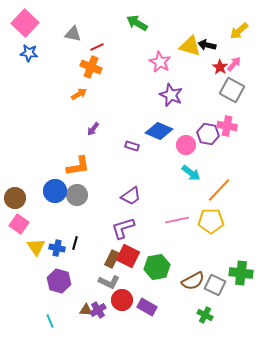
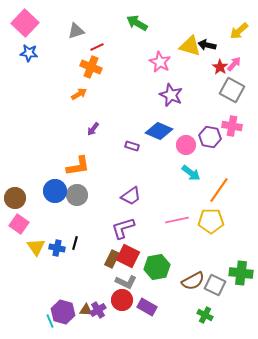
gray triangle at (73, 34): moved 3 px right, 3 px up; rotated 30 degrees counterclockwise
pink cross at (227, 126): moved 5 px right
purple hexagon at (208, 134): moved 2 px right, 3 px down
orange line at (219, 190): rotated 8 degrees counterclockwise
purple hexagon at (59, 281): moved 4 px right, 31 px down
gray L-shape at (109, 282): moved 17 px right
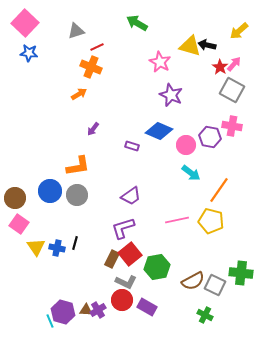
blue circle at (55, 191): moved 5 px left
yellow pentagon at (211, 221): rotated 15 degrees clockwise
red square at (128, 256): moved 2 px right, 2 px up; rotated 25 degrees clockwise
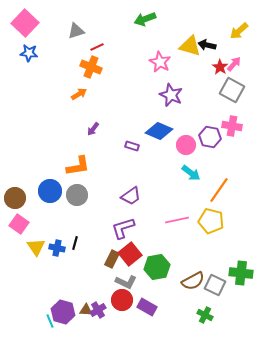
green arrow at (137, 23): moved 8 px right, 4 px up; rotated 50 degrees counterclockwise
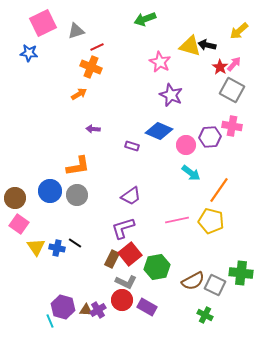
pink square at (25, 23): moved 18 px right; rotated 20 degrees clockwise
purple arrow at (93, 129): rotated 56 degrees clockwise
purple hexagon at (210, 137): rotated 15 degrees counterclockwise
black line at (75, 243): rotated 72 degrees counterclockwise
purple hexagon at (63, 312): moved 5 px up
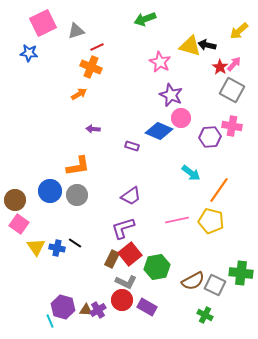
pink circle at (186, 145): moved 5 px left, 27 px up
brown circle at (15, 198): moved 2 px down
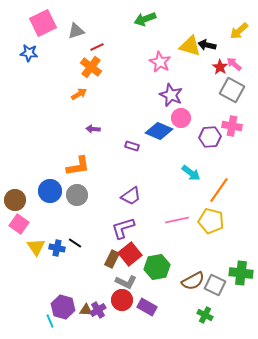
pink arrow at (234, 64): rotated 91 degrees counterclockwise
orange cross at (91, 67): rotated 15 degrees clockwise
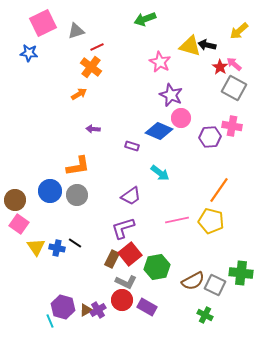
gray square at (232, 90): moved 2 px right, 2 px up
cyan arrow at (191, 173): moved 31 px left
brown triangle at (86, 310): rotated 32 degrees counterclockwise
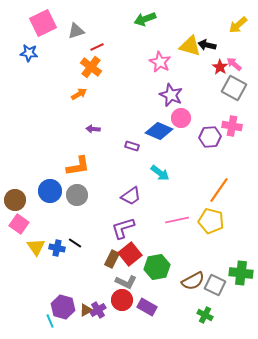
yellow arrow at (239, 31): moved 1 px left, 6 px up
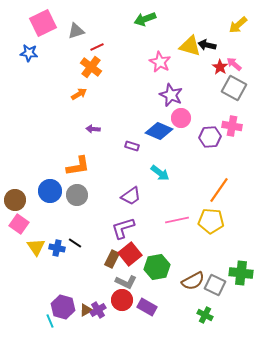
yellow pentagon at (211, 221): rotated 10 degrees counterclockwise
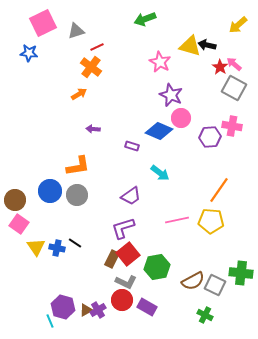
red square at (130, 254): moved 2 px left
